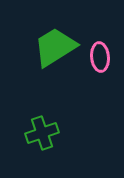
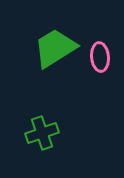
green trapezoid: moved 1 px down
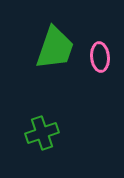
green trapezoid: rotated 141 degrees clockwise
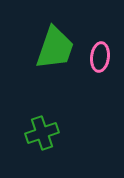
pink ellipse: rotated 12 degrees clockwise
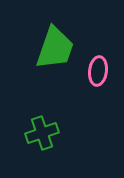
pink ellipse: moved 2 px left, 14 px down
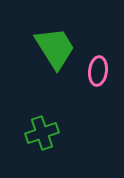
green trapezoid: rotated 51 degrees counterclockwise
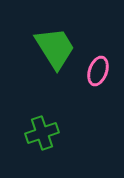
pink ellipse: rotated 12 degrees clockwise
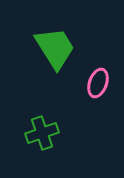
pink ellipse: moved 12 px down
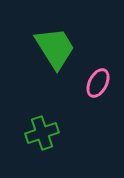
pink ellipse: rotated 8 degrees clockwise
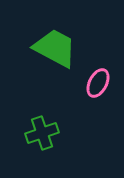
green trapezoid: rotated 30 degrees counterclockwise
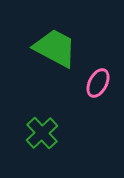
green cross: rotated 24 degrees counterclockwise
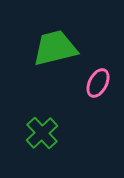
green trapezoid: rotated 42 degrees counterclockwise
